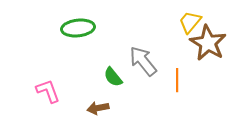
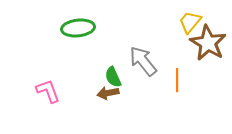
green semicircle: rotated 15 degrees clockwise
brown arrow: moved 10 px right, 15 px up
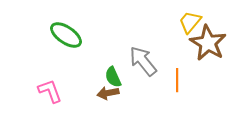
green ellipse: moved 12 px left, 7 px down; rotated 40 degrees clockwise
pink L-shape: moved 2 px right
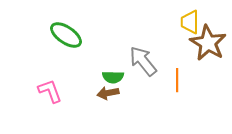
yellow trapezoid: rotated 40 degrees counterclockwise
green semicircle: rotated 65 degrees counterclockwise
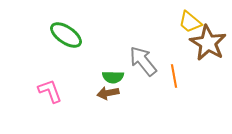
yellow trapezoid: rotated 50 degrees counterclockwise
orange line: moved 3 px left, 4 px up; rotated 10 degrees counterclockwise
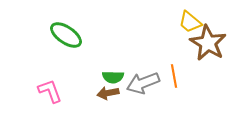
gray arrow: moved 22 px down; rotated 72 degrees counterclockwise
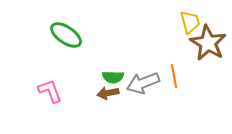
yellow trapezoid: rotated 145 degrees counterclockwise
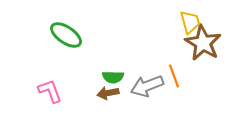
brown star: moved 5 px left
orange line: rotated 10 degrees counterclockwise
gray arrow: moved 4 px right, 3 px down
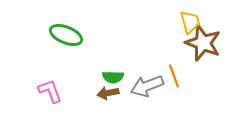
green ellipse: rotated 12 degrees counterclockwise
brown star: rotated 9 degrees counterclockwise
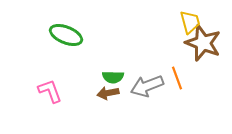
orange line: moved 3 px right, 2 px down
